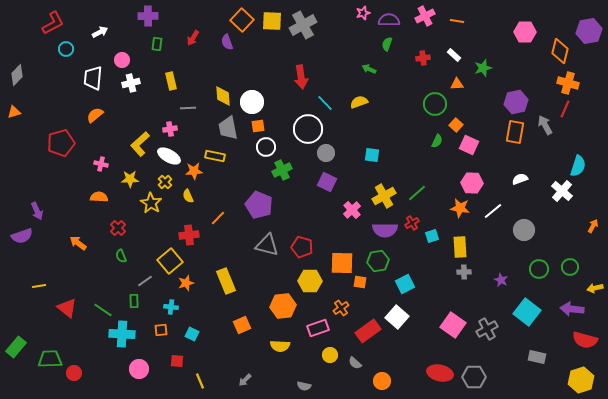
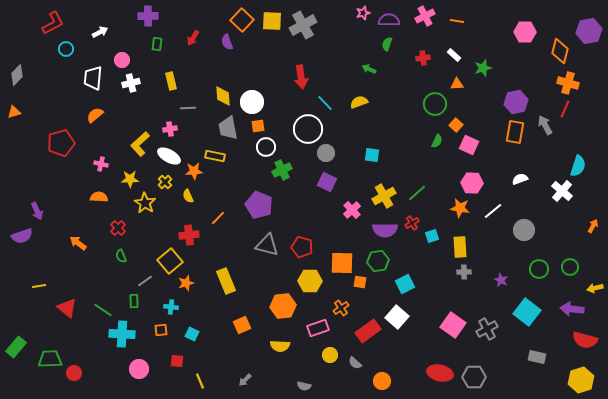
yellow star at (151, 203): moved 6 px left
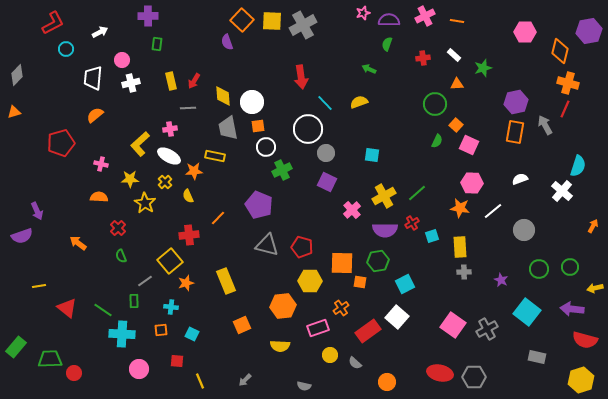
red arrow at (193, 38): moved 1 px right, 43 px down
orange circle at (382, 381): moved 5 px right, 1 px down
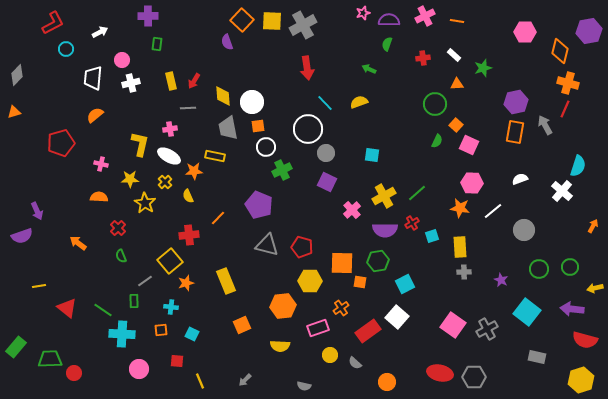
red arrow at (301, 77): moved 6 px right, 9 px up
yellow L-shape at (140, 144): rotated 145 degrees clockwise
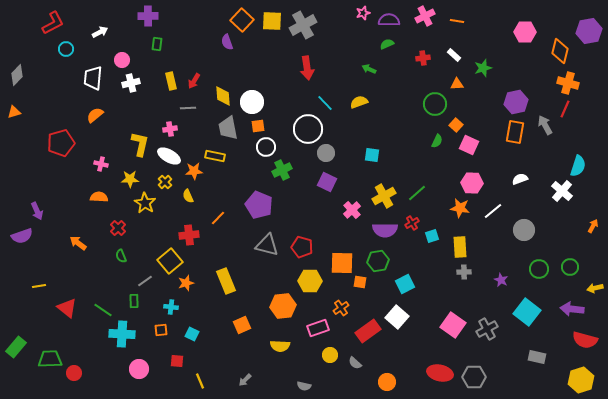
green semicircle at (387, 44): rotated 48 degrees clockwise
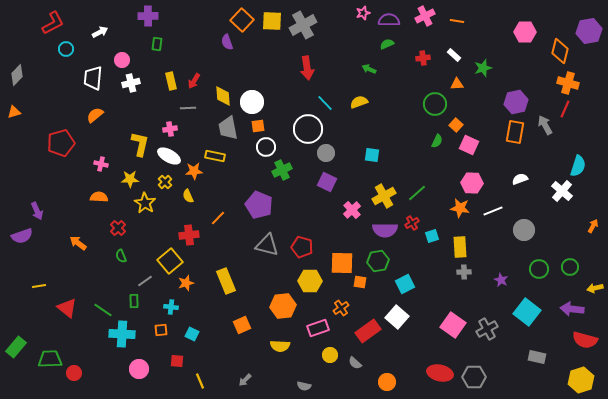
white line at (493, 211): rotated 18 degrees clockwise
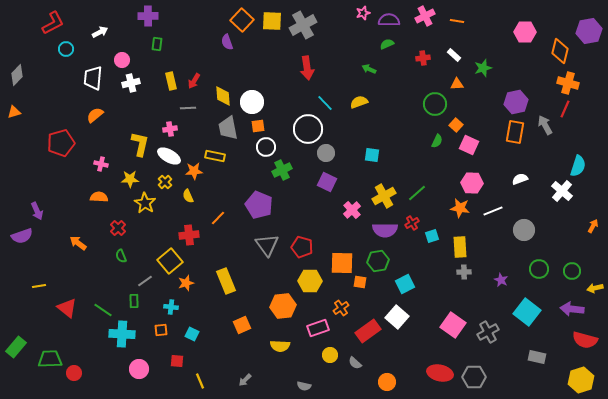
gray triangle at (267, 245): rotated 40 degrees clockwise
green circle at (570, 267): moved 2 px right, 4 px down
gray cross at (487, 329): moved 1 px right, 3 px down
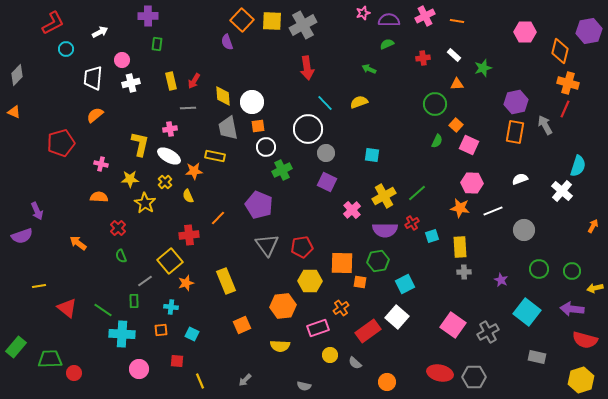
orange triangle at (14, 112): rotated 40 degrees clockwise
red pentagon at (302, 247): rotated 25 degrees counterclockwise
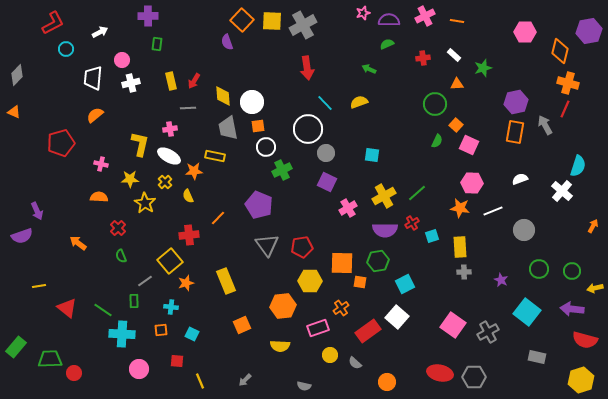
pink cross at (352, 210): moved 4 px left, 2 px up; rotated 12 degrees clockwise
